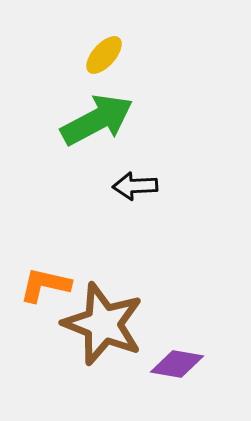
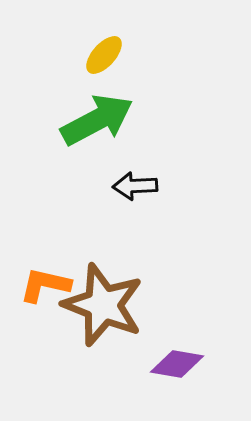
brown star: moved 19 px up
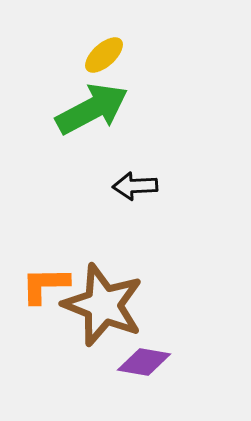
yellow ellipse: rotated 6 degrees clockwise
green arrow: moved 5 px left, 11 px up
orange L-shape: rotated 14 degrees counterclockwise
purple diamond: moved 33 px left, 2 px up
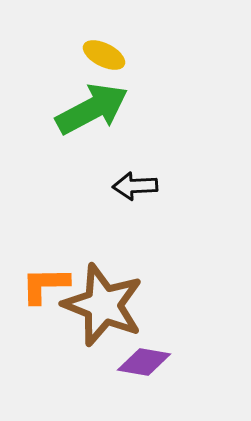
yellow ellipse: rotated 69 degrees clockwise
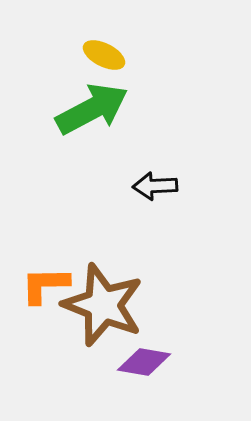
black arrow: moved 20 px right
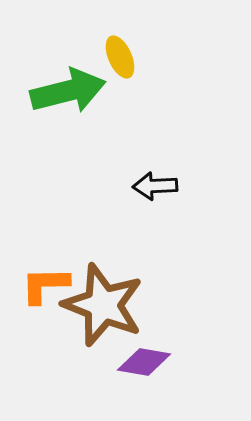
yellow ellipse: moved 16 px right, 2 px down; rotated 39 degrees clockwise
green arrow: moved 24 px left, 18 px up; rotated 14 degrees clockwise
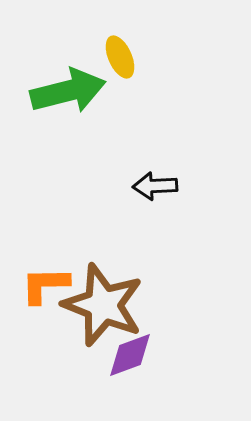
purple diamond: moved 14 px left, 7 px up; rotated 30 degrees counterclockwise
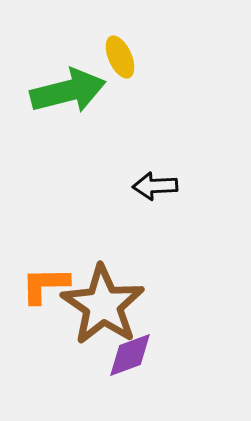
brown star: rotated 12 degrees clockwise
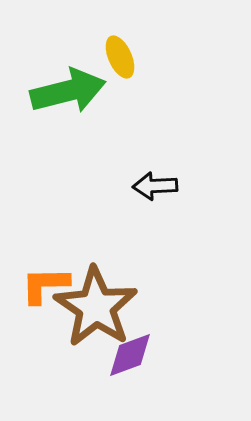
brown star: moved 7 px left, 2 px down
